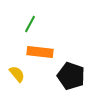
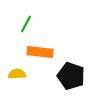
green line: moved 4 px left
yellow semicircle: rotated 54 degrees counterclockwise
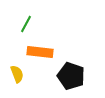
yellow semicircle: rotated 72 degrees clockwise
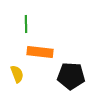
green line: rotated 30 degrees counterclockwise
black pentagon: rotated 16 degrees counterclockwise
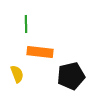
black pentagon: rotated 16 degrees counterclockwise
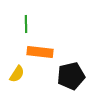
yellow semicircle: rotated 54 degrees clockwise
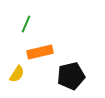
green line: rotated 24 degrees clockwise
orange rectangle: rotated 20 degrees counterclockwise
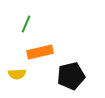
yellow semicircle: rotated 54 degrees clockwise
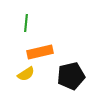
green line: moved 1 px up; rotated 18 degrees counterclockwise
yellow semicircle: moved 9 px right; rotated 30 degrees counterclockwise
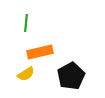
black pentagon: rotated 16 degrees counterclockwise
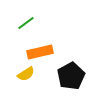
green line: rotated 48 degrees clockwise
